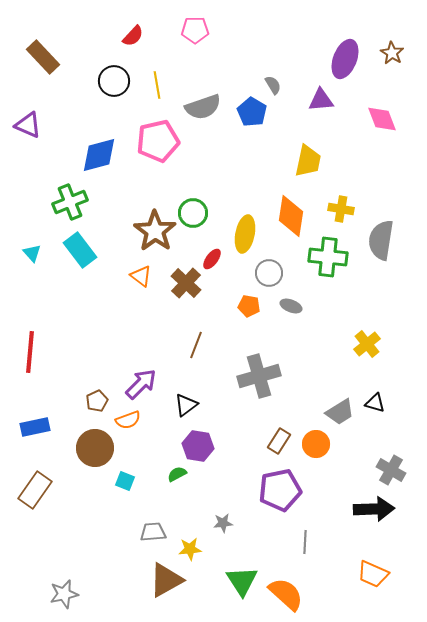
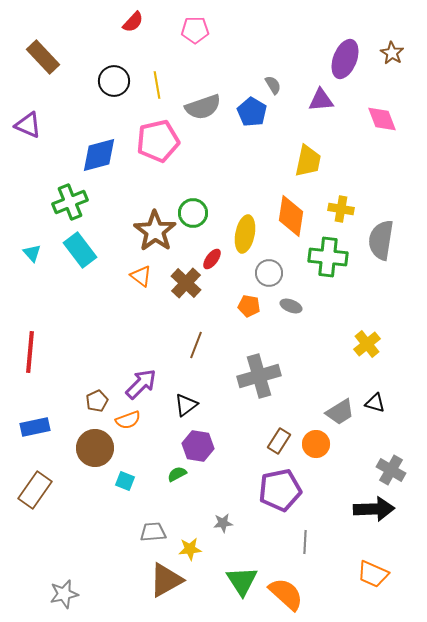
red semicircle at (133, 36): moved 14 px up
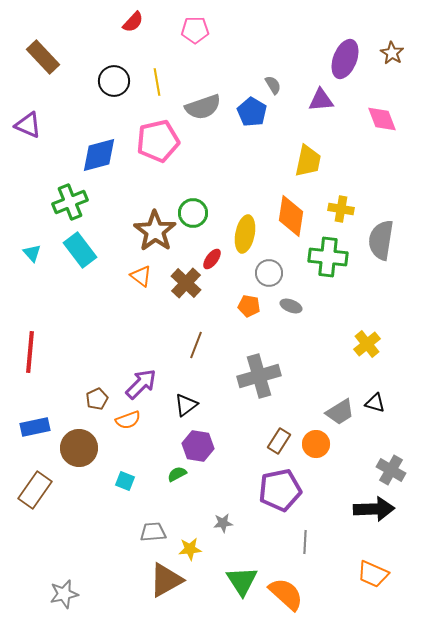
yellow line at (157, 85): moved 3 px up
brown pentagon at (97, 401): moved 2 px up
brown circle at (95, 448): moved 16 px left
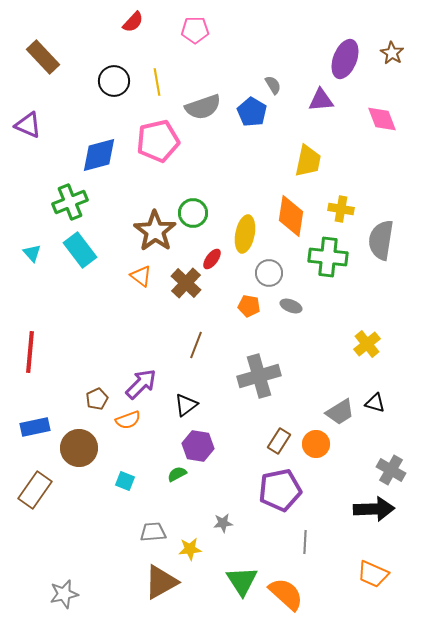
brown triangle at (166, 580): moved 5 px left, 2 px down
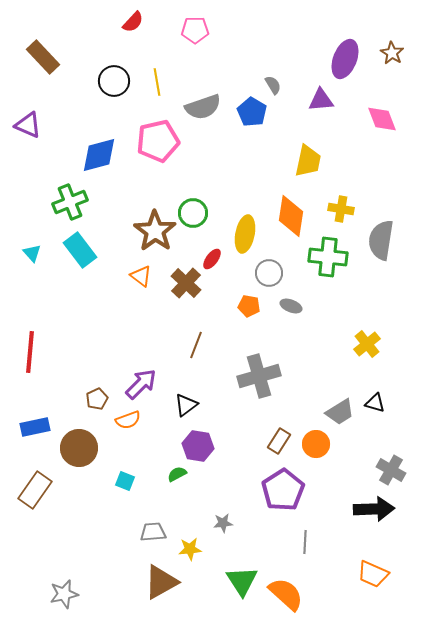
purple pentagon at (280, 490): moved 3 px right; rotated 21 degrees counterclockwise
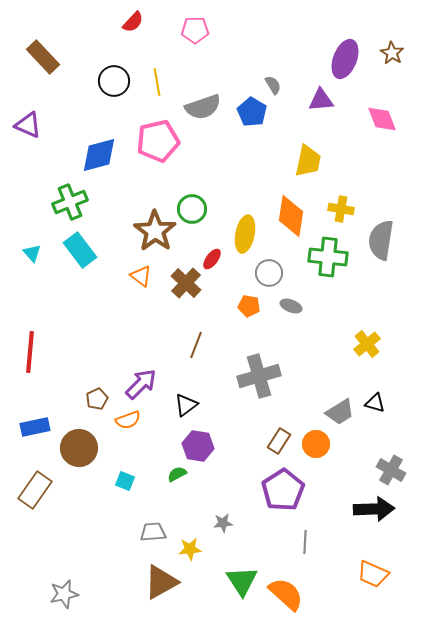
green circle at (193, 213): moved 1 px left, 4 px up
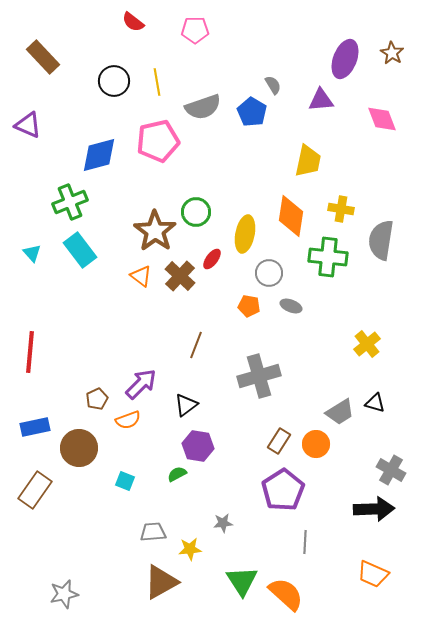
red semicircle at (133, 22): rotated 85 degrees clockwise
green circle at (192, 209): moved 4 px right, 3 px down
brown cross at (186, 283): moved 6 px left, 7 px up
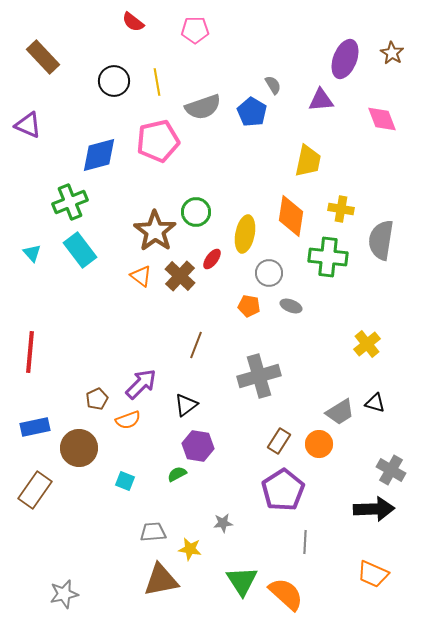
orange circle at (316, 444): moved 3 px right
yellow star at (190, 549): rotated 15 degrees clockwise
brown triangle at (161, 582): moved 2 px up; rotated 18 degrees clockwise
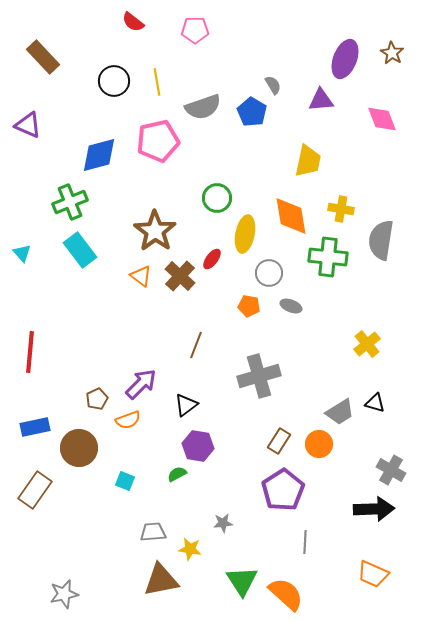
green circle at (196, 212): moved 21 px right, 14 px up
orange diamond at (291, 216): rotated 18 degrees counterclockwise
cyan triangle at (32, 253): moved 10 px left
